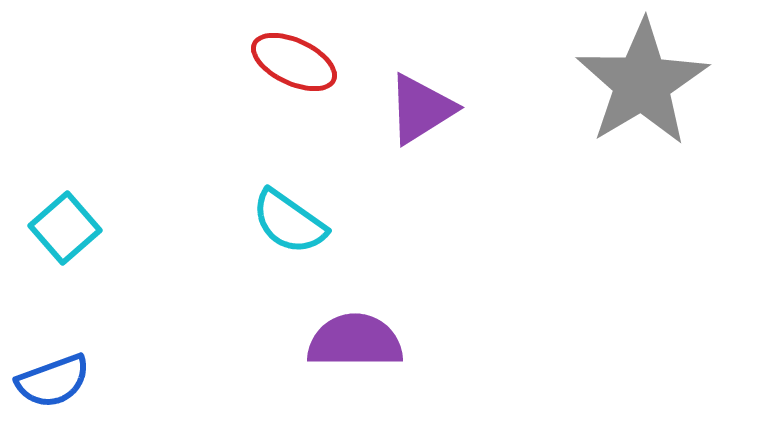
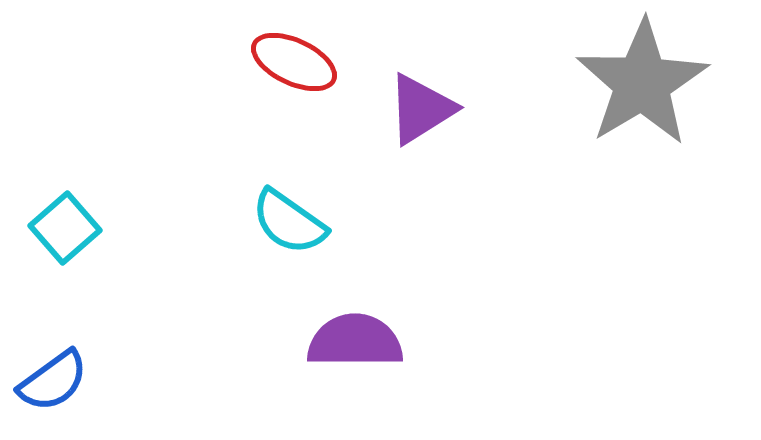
blue semicircle: rotated 16 degrees counterclockwise
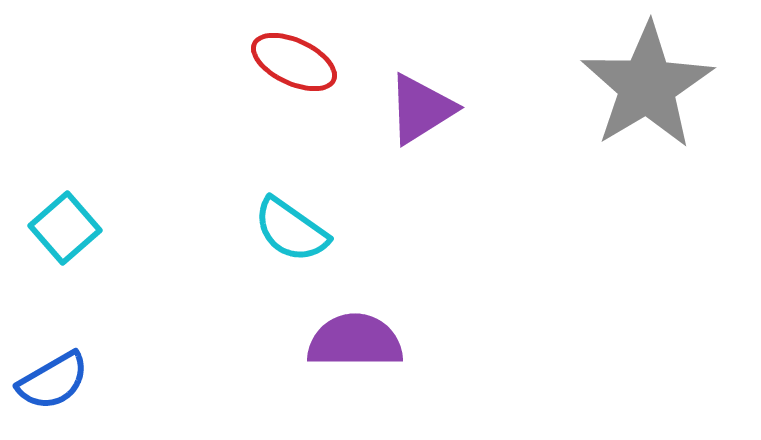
gray star: moved 5 px right, 3 px down
cyan semicircle: moved 2 px right, 8 px down
blue semicircle: rotated 6 degrees clockwise
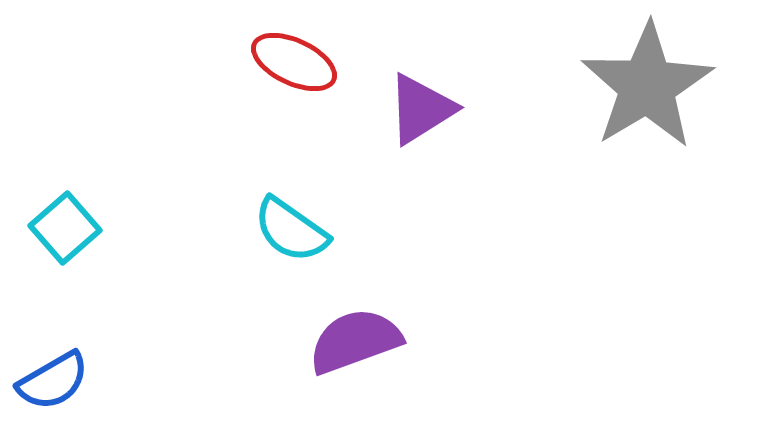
purple semicircle: rotated 20 degrees counterclockwise
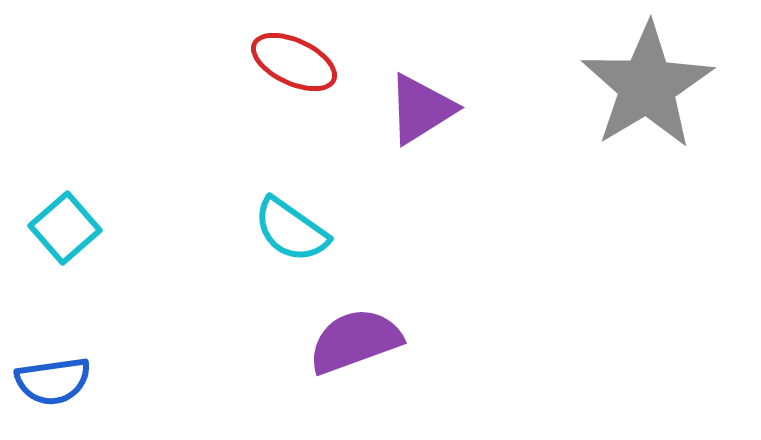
blue semicircle: rotated 22 degrees clockwise
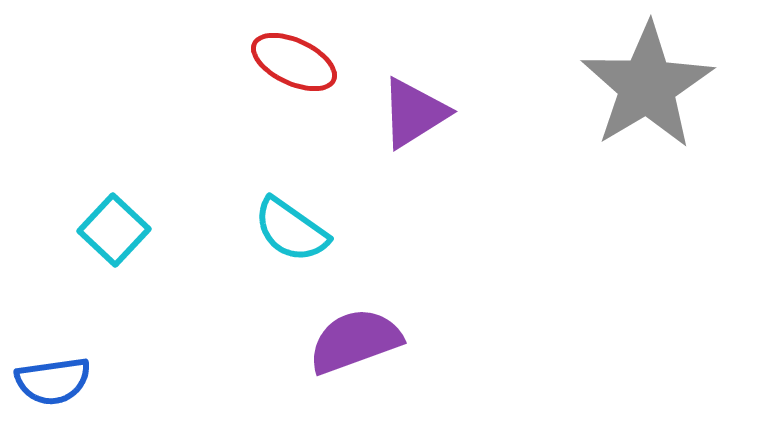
purple triangle: moved 7 px left, 4 px down
cyan square: moved 49 px right, 2 px down; rotated 6 degrees counterclockwise
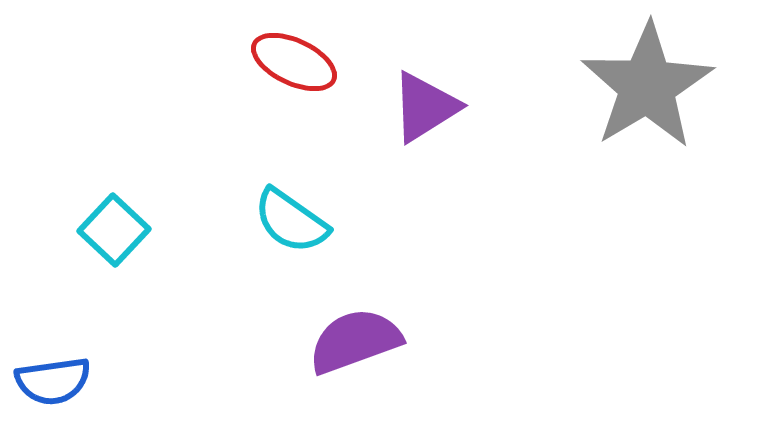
purple triangle: moved 11 px right, 6 px up
cyan semicircle: moved 9 px up
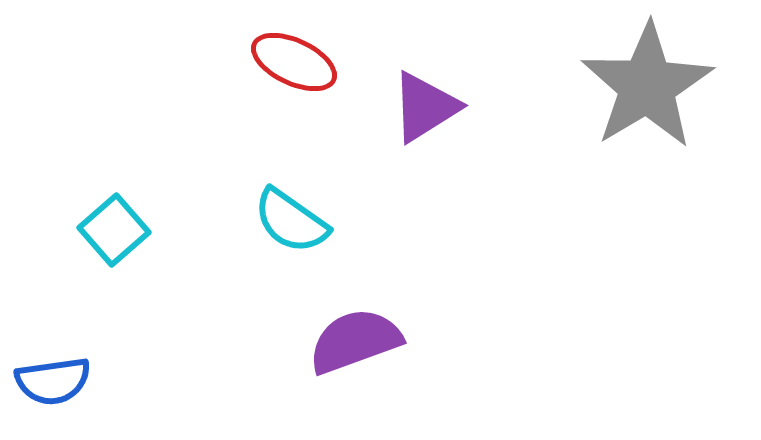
cyan square: rotated 6 degrees clockwise
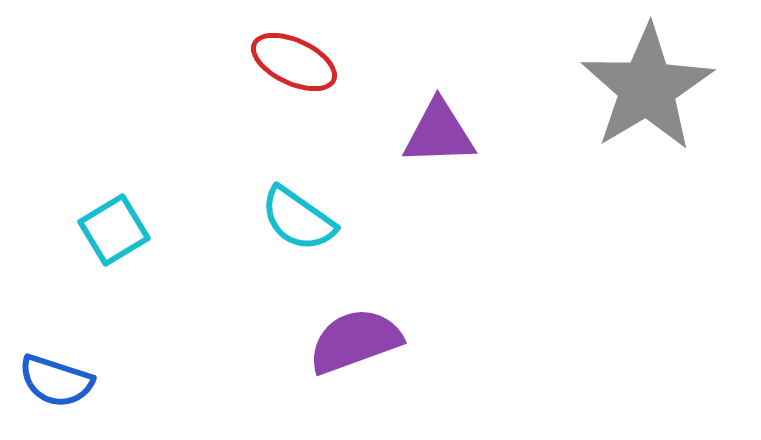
gray star: moved 2 px down
purple triangle: moved 14 px right, 26 px down; rotated 30 degrees clockwise
cyan semicircle: moved 7 px right, 2 px up
cyan square: rotated 10 degrees clockwise
blue semicircle: moved 3 px right; rotated 26 degrees clockwise
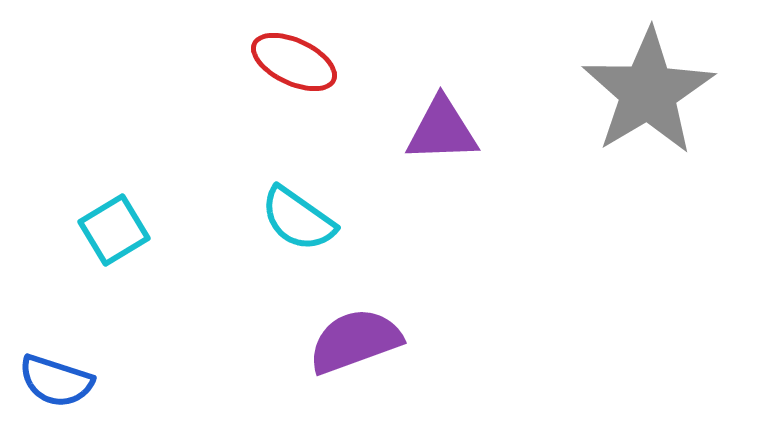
gray star: moved 1 px right, 4 px down
purple triangle: moved 3 px right, 3 px up
